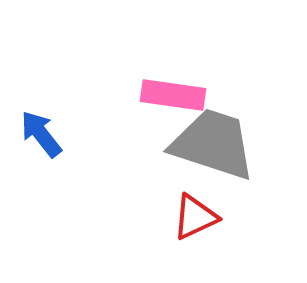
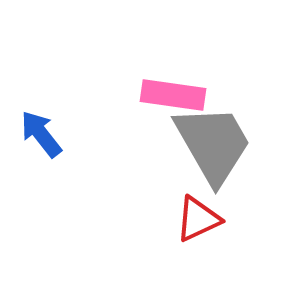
gray trapezoid: rotated 42 degrees clockwise
red triangle: moved 3 px right, 2 px down
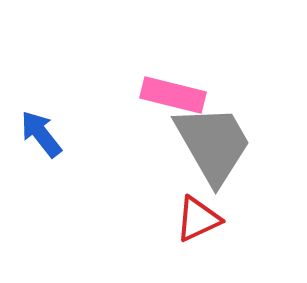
pink rectangle: rotated 6 degrees clockwise
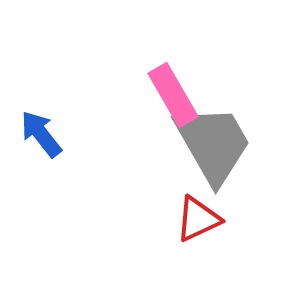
pink rectangle: rotated 46 degrees clockwise
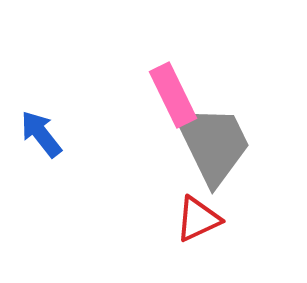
pink rectangle: rotated 4 degrees clockwise
gray trapezoid: rotated 4 degrees clockwise
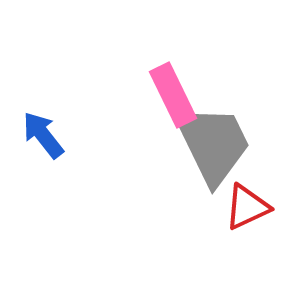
blue arrow: moved 2 px right, 1 px down
red triangle: moved 49 px right, 12 px up
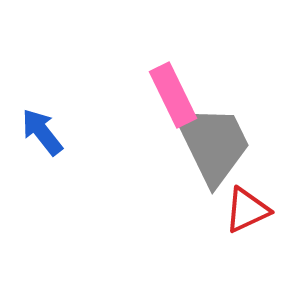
blue arrow: moved 1 px left, 3 px up
red triangle: moved 3 px down
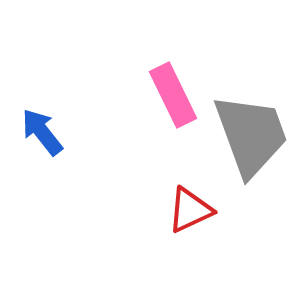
gray trapezoid: moved 38 px right, 9 px up; rotated 6 degrees clockwise
red triangle: moved 57 px left
